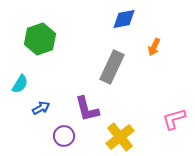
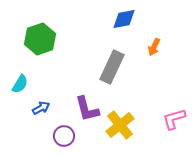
yellow cross: moved 12 px up
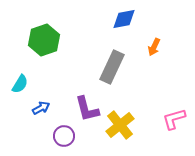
green hexagon: moved 4 px right, 1 px down
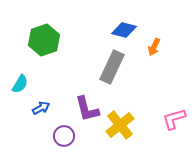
blue diamond: moved 11 px down; rotated 25 degrees clockwise
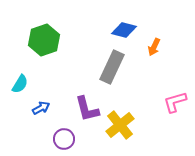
pink L-shape: moved 1 px right, 17 px up
purple circle: moved 3 px down
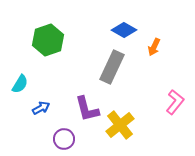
blue diamond: rotated 15 degrees clockwise
green hexagon: moved 4 px right
pink L-shape: rotated 145 degrees clockwise
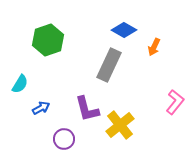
gray rectangle: moved 3 px left, 2 px up
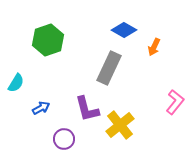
gray rectangle: moved 3 px down
cyan semicircle: moved 4 px left, 1 px up
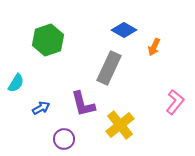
purple L-shape: moved 4 px left, 5 px up
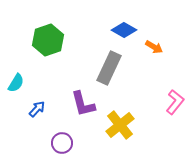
orange arrow: rotated 84 degrees counterclockwise
blue arrow: moved 4 px left, 1 px down; rotated 18 degrees counterclockwise
purple circle: moved 2 px left, 4 px down
